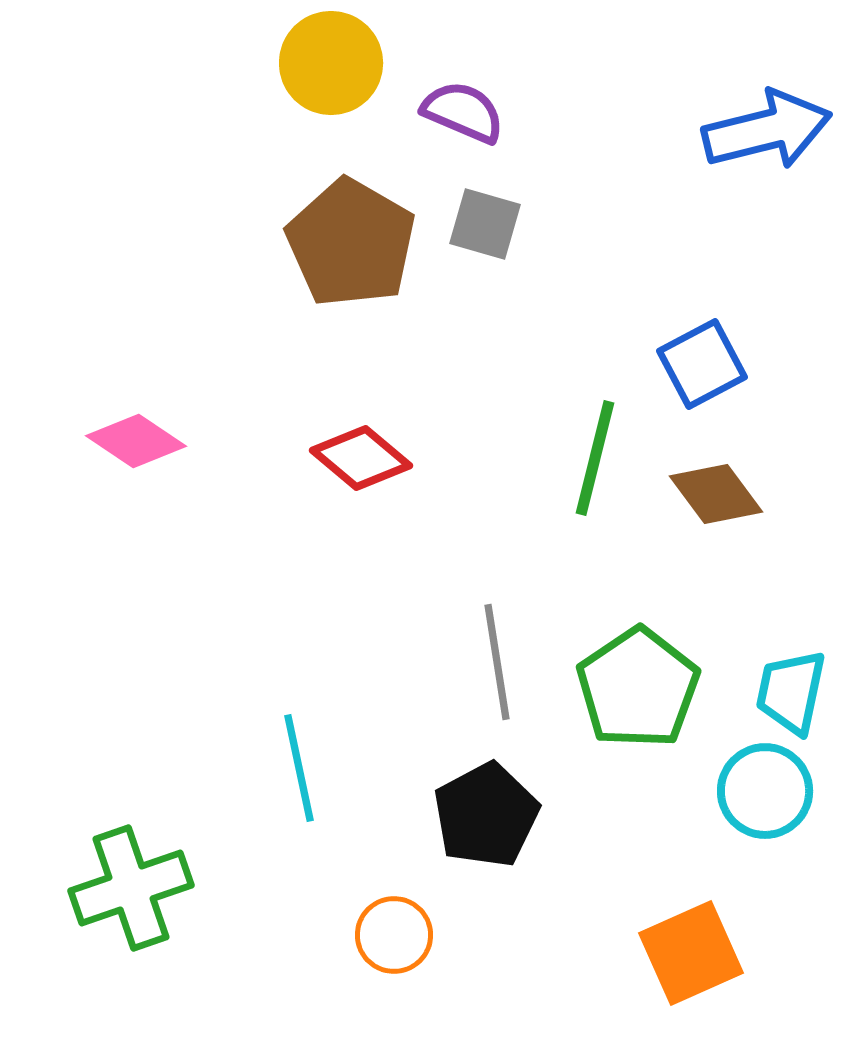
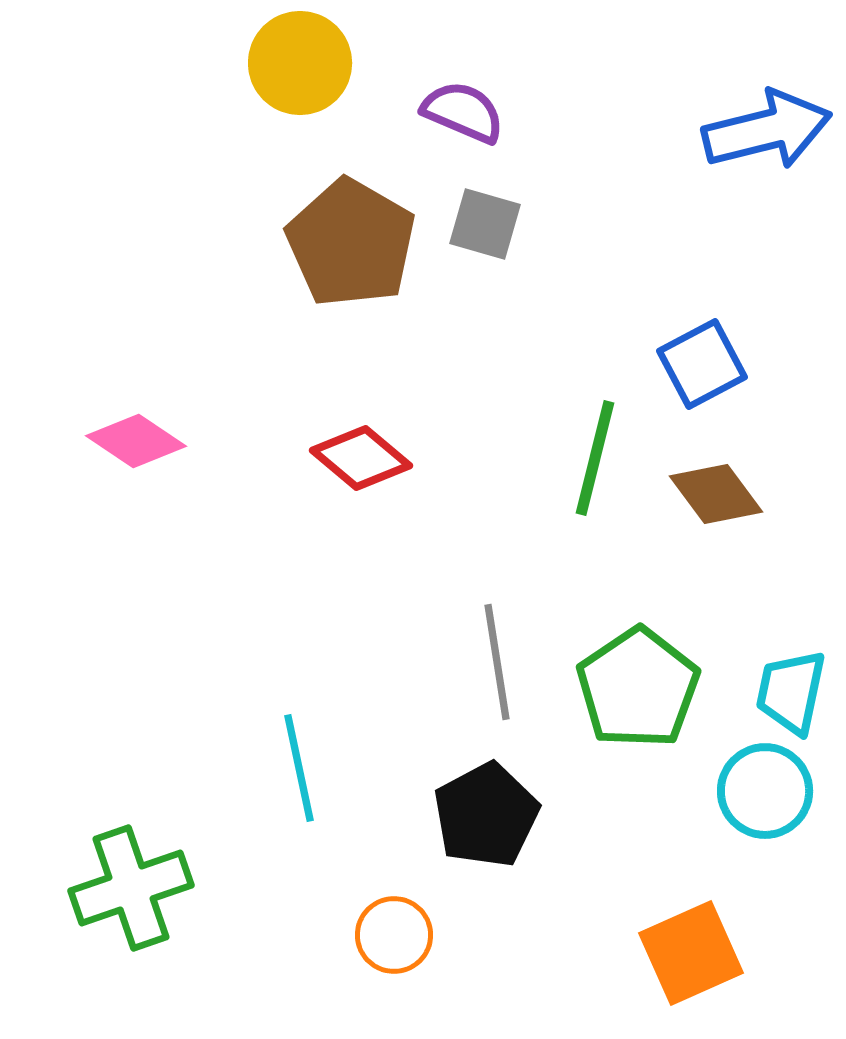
yellow circle: moved 31 px left
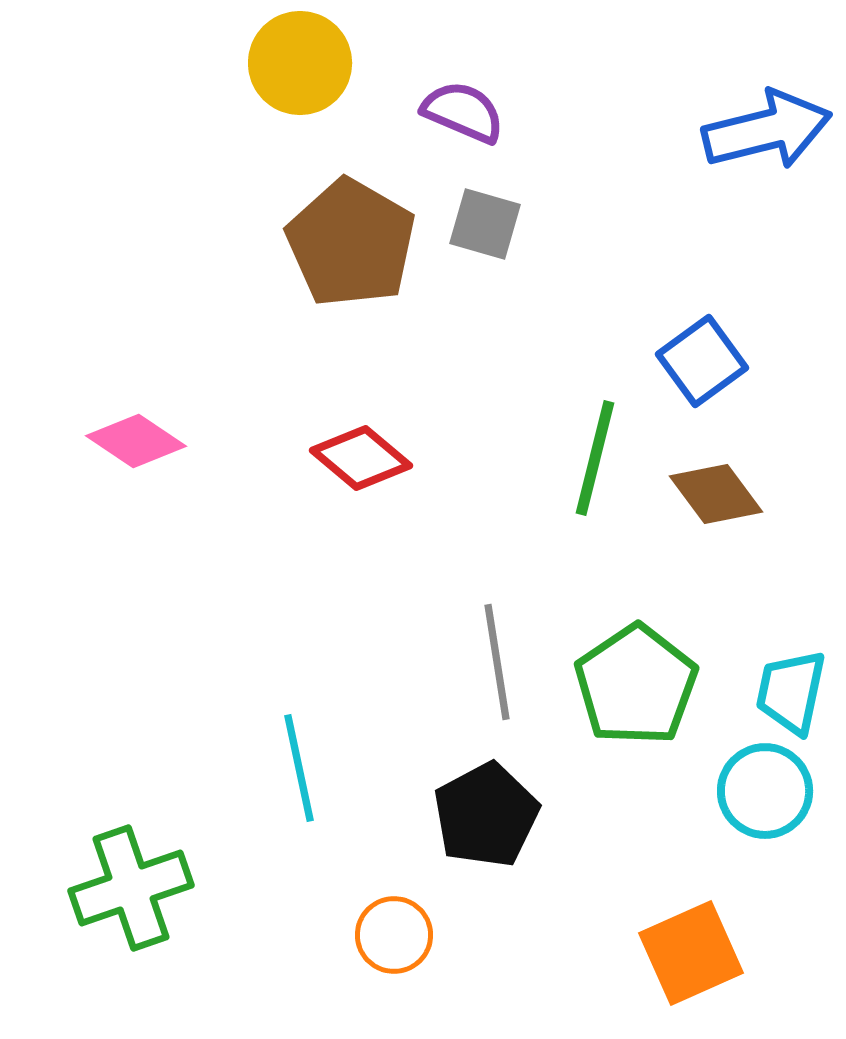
blue square: moved 3 px up; rotated 8 degrees counterclockwise
green pentagon: moved 2 px left, 3 px up
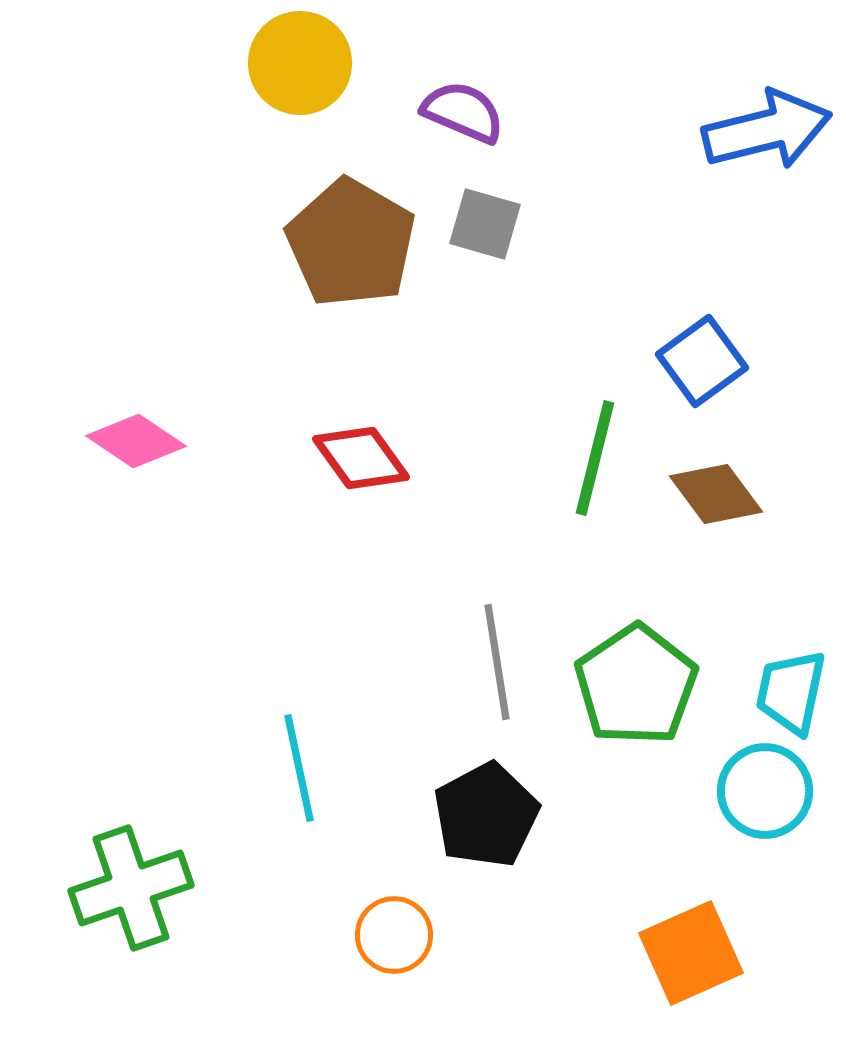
red diamond: rotated 14 degrees clockwise
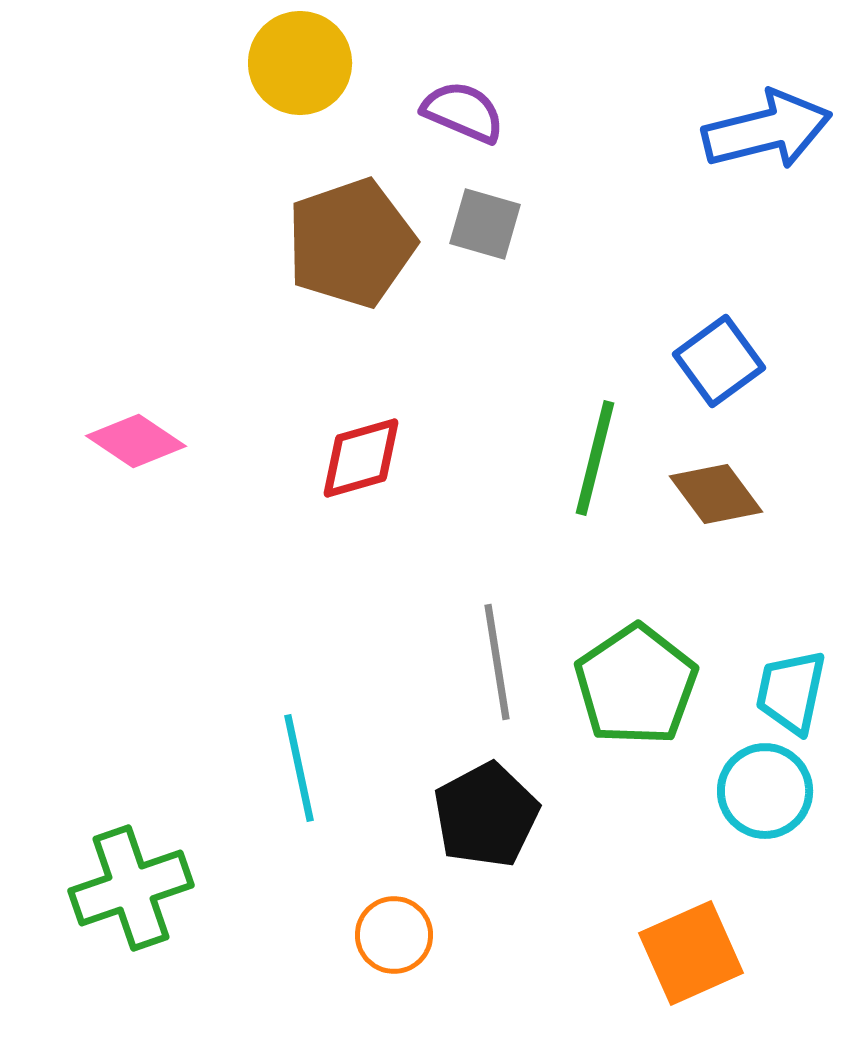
brown pentagon: rotated 23 degrees clockwise
blue square: moved 17 px right
red diamond: rotated 70 degrees counterclockwise
